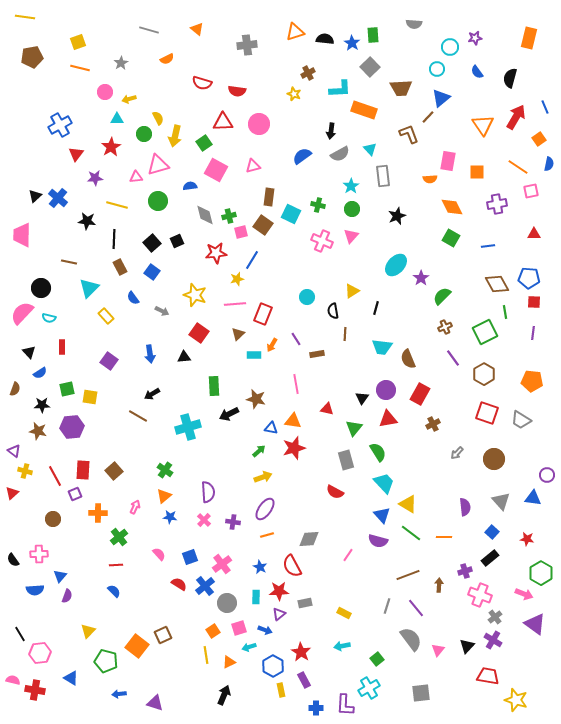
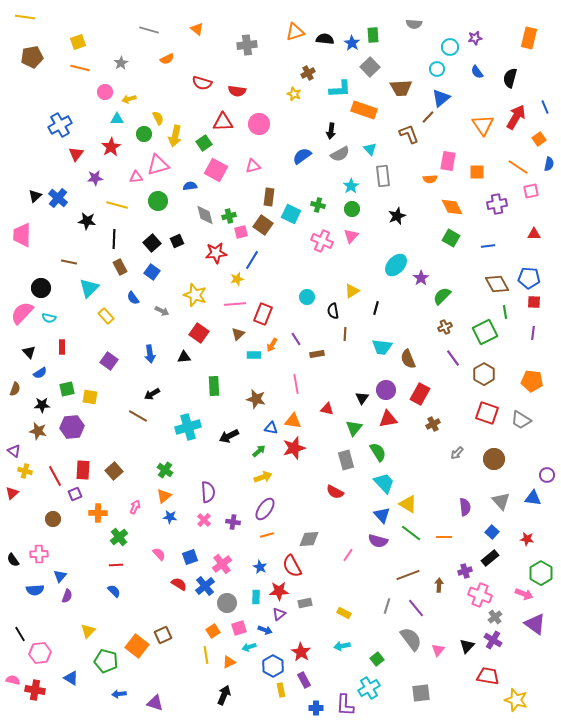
black arrow at (229, 414): moved 22 px down
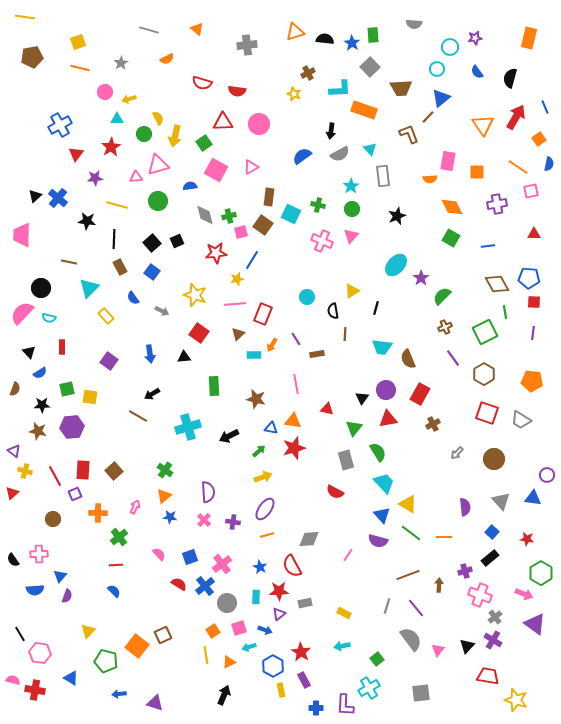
pink triangle at (253, 166): moved 2 px left, 1 px down; rotated 14 degrees counterclockwise
pink hexagon at (40, 653): rotated 15 degrees clockwise
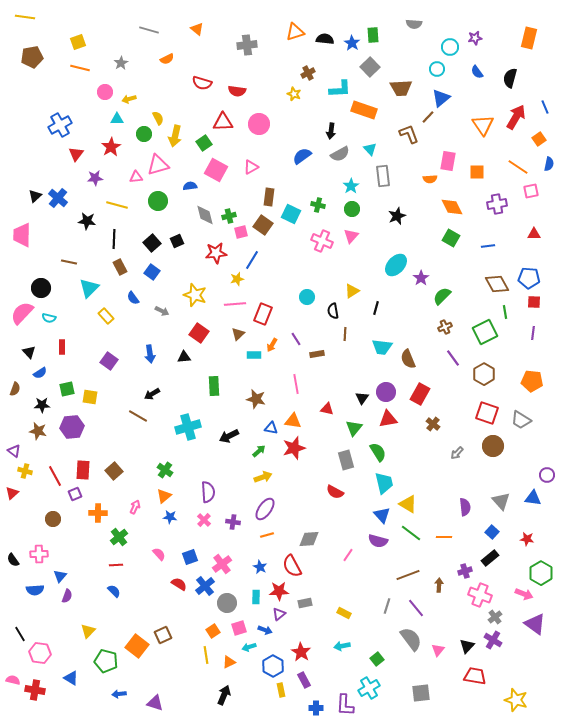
purple circle at (386, 390): moved 2 px down
brown cross at (433, 424): rotated 24 degrees counterclockwise
brown circle at (494, 459): moved 1 px left, 13 px up
cyan trapezoid at (384, 483): rotated 30 degrees clockwise
red trapezoid at (488, 676): moved 13 px left
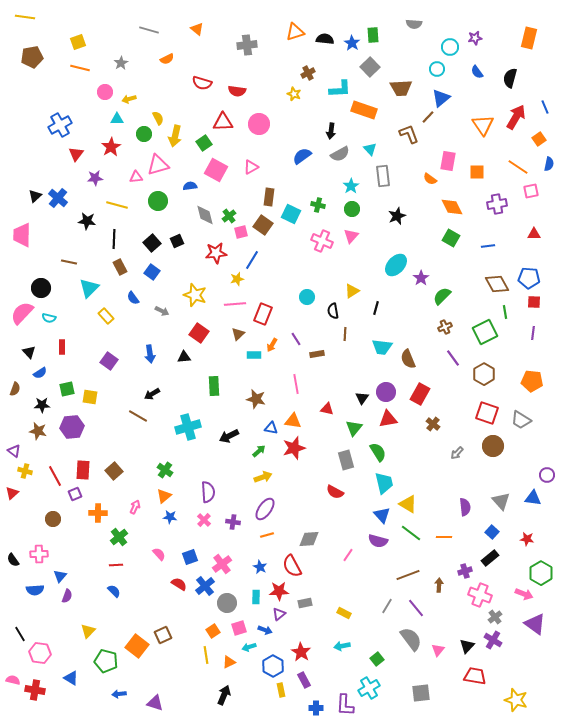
orange semicircle at (430, 179): rotated 40 degrees clockwise
green cross at (229, 216): rotated 24 degrees counterclockwise
gray line at (387, 606): rotated 14 degrees clockwise
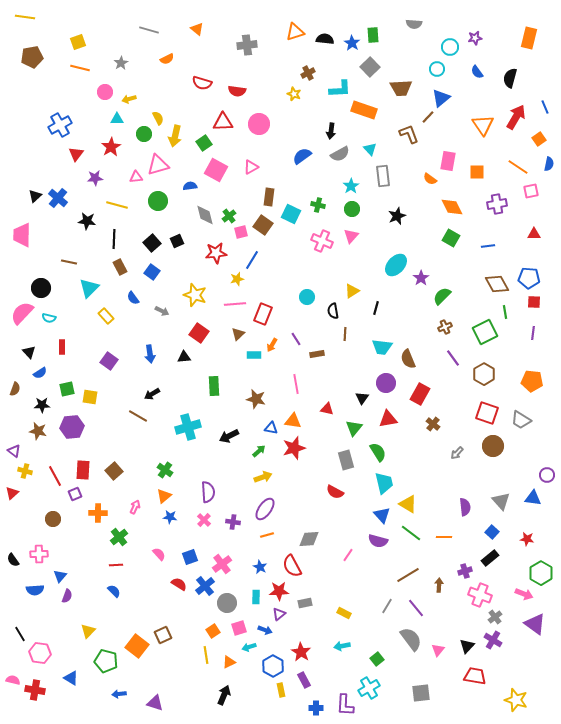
purple circle at (386, 392): moved 9 px up
brown line at (408, 575): rotated 10 degrees counterclockwise
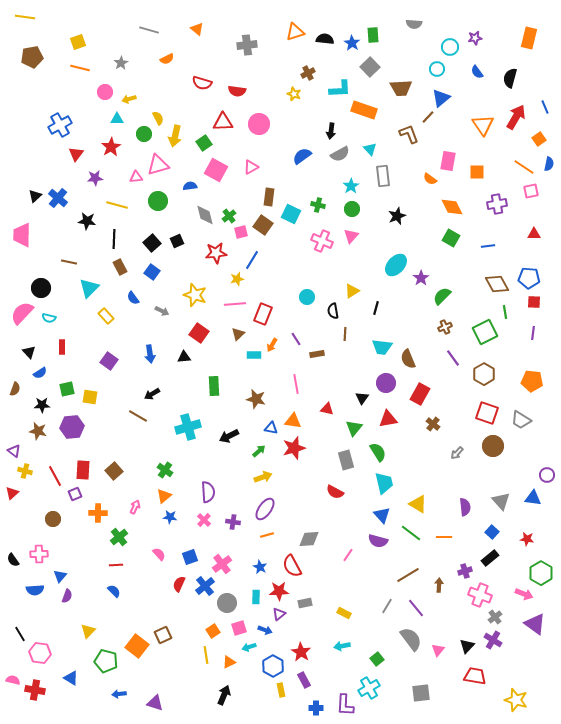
orange line at (518, 167): moved 6 px right
yellow triangle at (408, 504): moved 10 px right
red semicircle at (179, 584): rotated 98 degrees counterclockwise
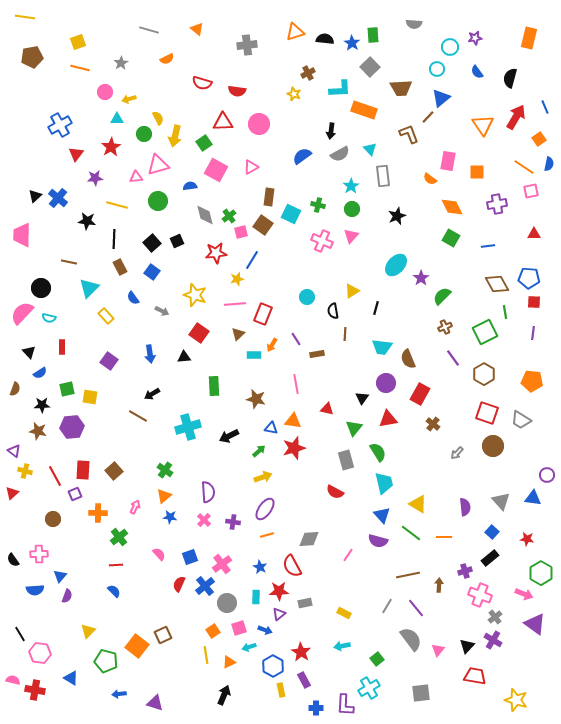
brown line at (408, 575): rotated 20 degrees clockwise
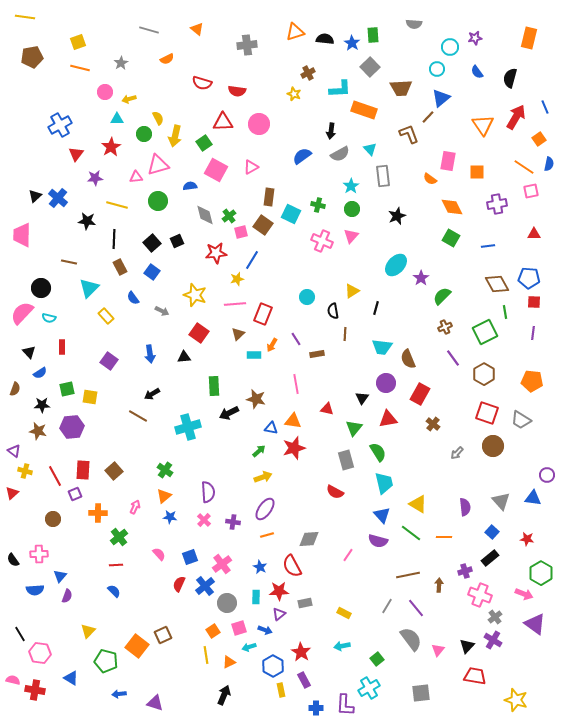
black arrow at (229, 436): moved 23 px up
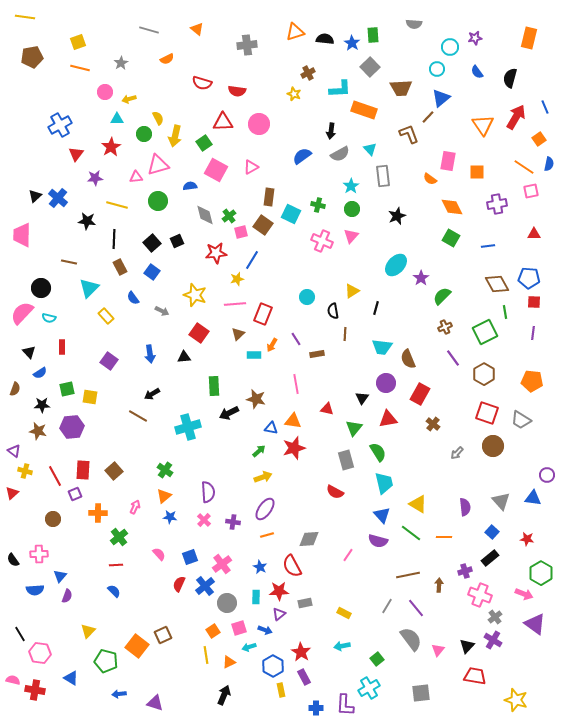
purple rectangle at (304, 680): moved 3 px up
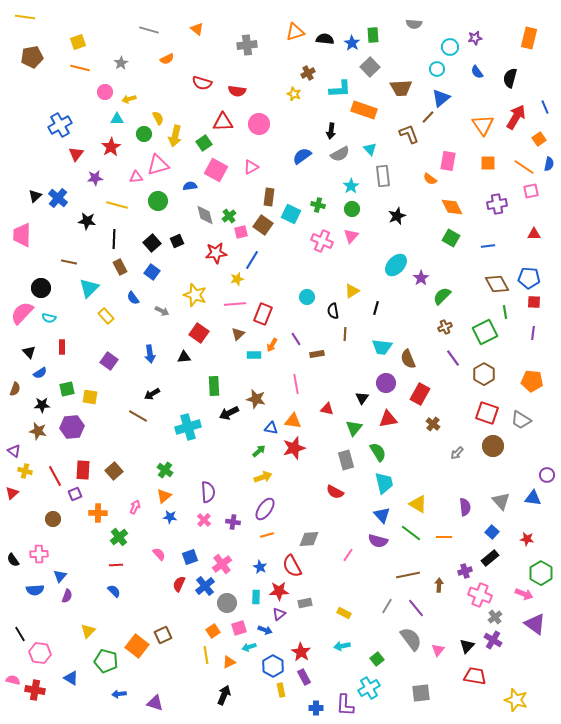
orange square at (477, 172): moved 11 px right, 9 px up
